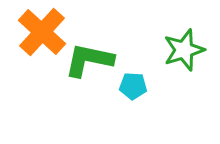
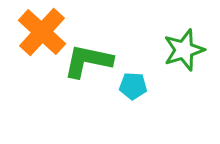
green L-shape: moved 1 px left, 1 px down
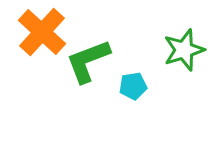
green L-shape: rotated 33 degrees counterclockwise
cyan pentagon: rotated 12 degrees counterclockwise
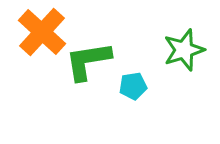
green L-shape: rotated 12 degrees clockwise
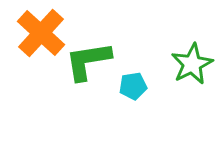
orange cross: moved 1 px left, 1 px down
green star: moved 8 px right, 14 px down; rotated 9 degrees counterclockwise
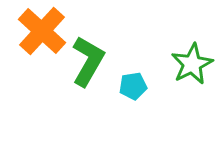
orange cross: moved 1 px right, 2 px up
green L-shape: rotated 129 degrees clockwise
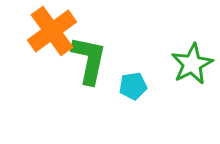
orange cross: moved 10 px right; rotated 12 degrees clockwise
green L-shape: moved 1 px right, 1 px up; rotated 18 degrees counterclockwise
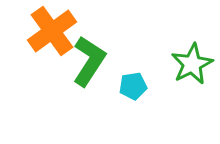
green L-shape: moved 1 px down; rotated 21 degrees clockwise
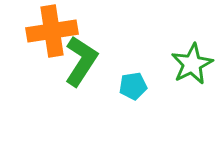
orange cross: rotated 27 degrees clockwise
green L-shape: moved 8 px left
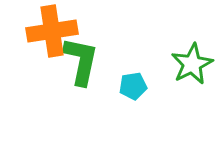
green L-shape: rotated 21 degrees counterclockwise
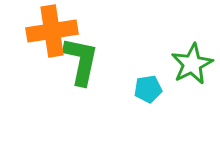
cyan pentagon: moved 15 px right, 3 px down
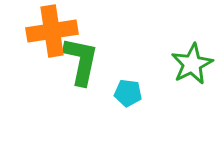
cyan pentagon: moved 20 px left, 4 px down; rotated 16 degrees clockwise
